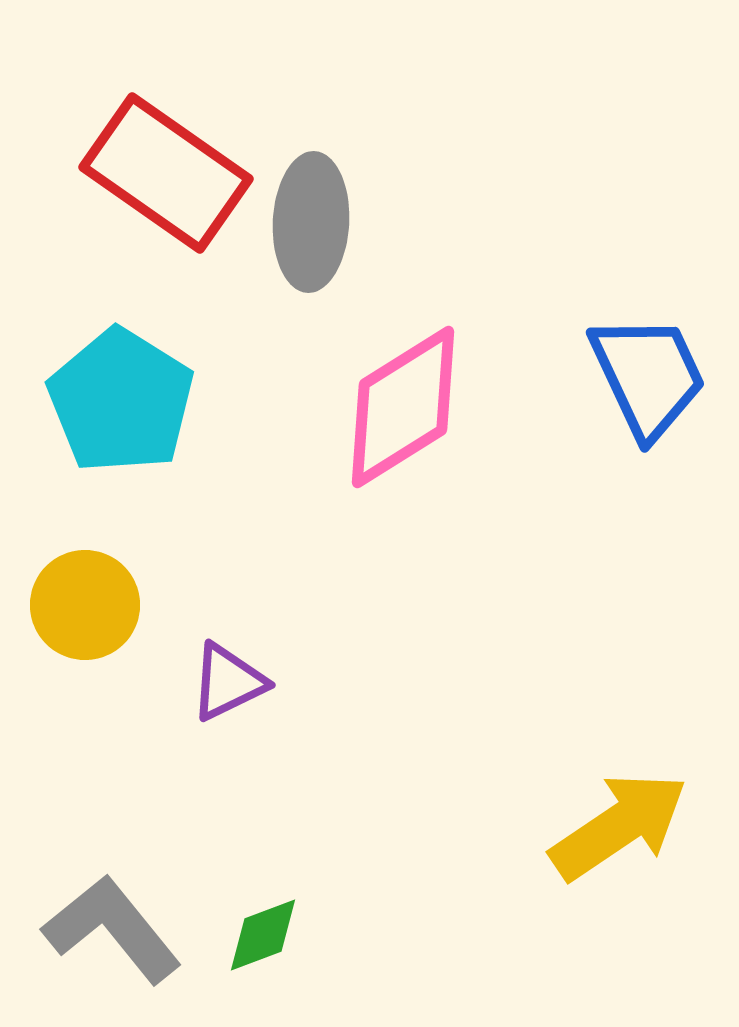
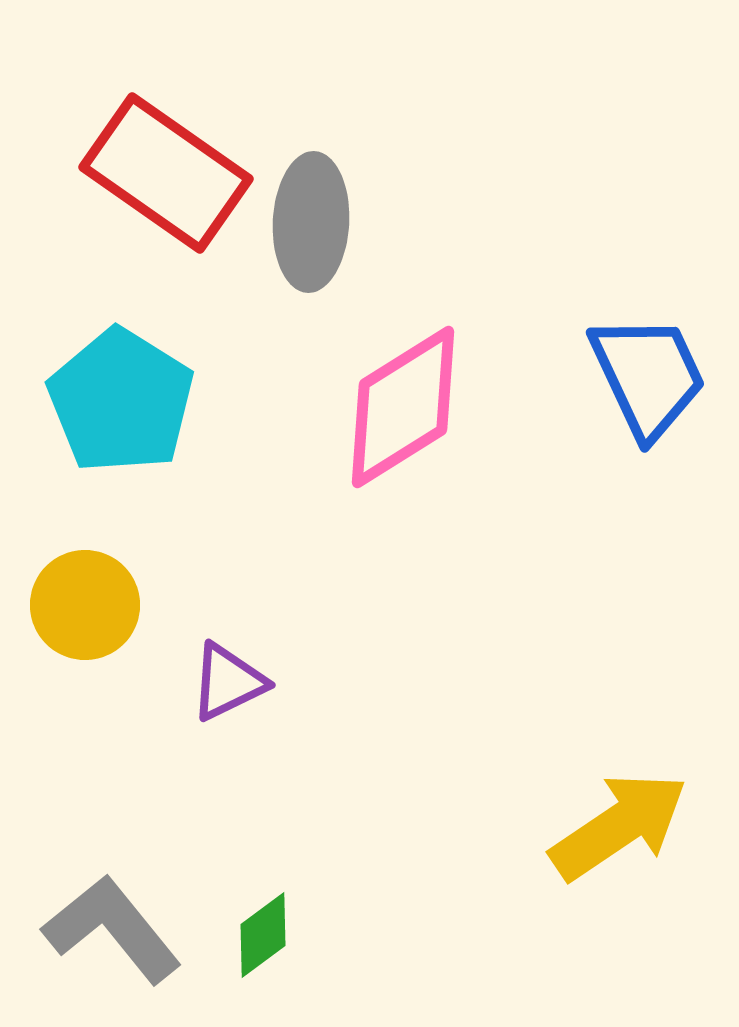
green diamond: rotated 16 degrees counterclockwise
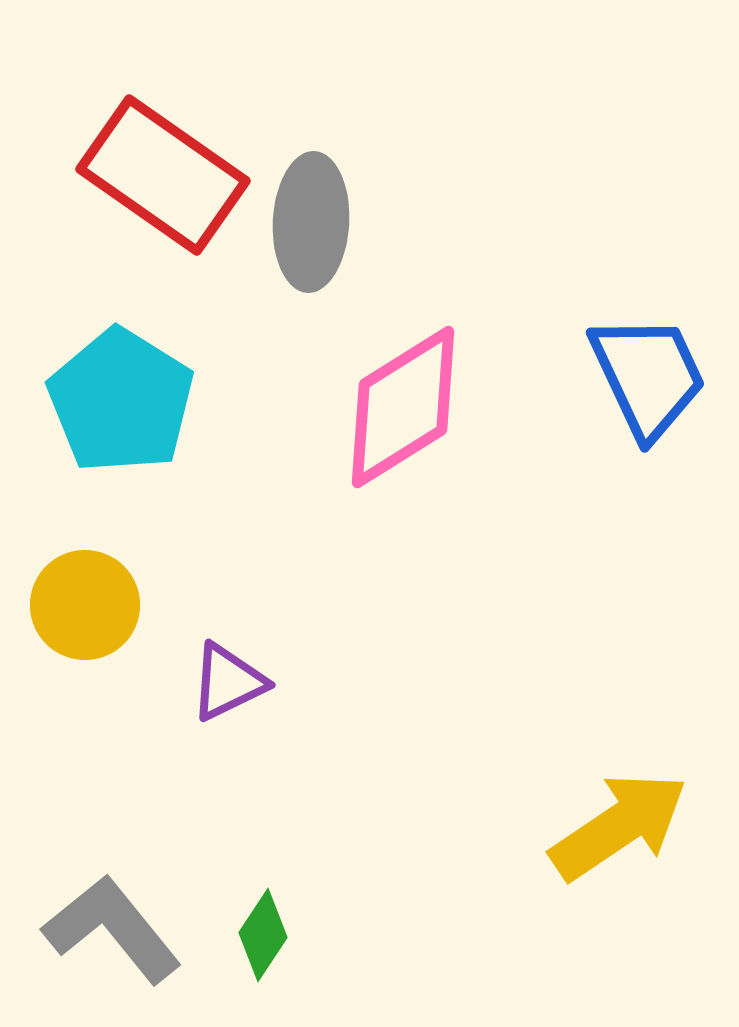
red rectangle: moved 3 px left, 2 px down
green diamond: rotated 20 degrees counterclockwise
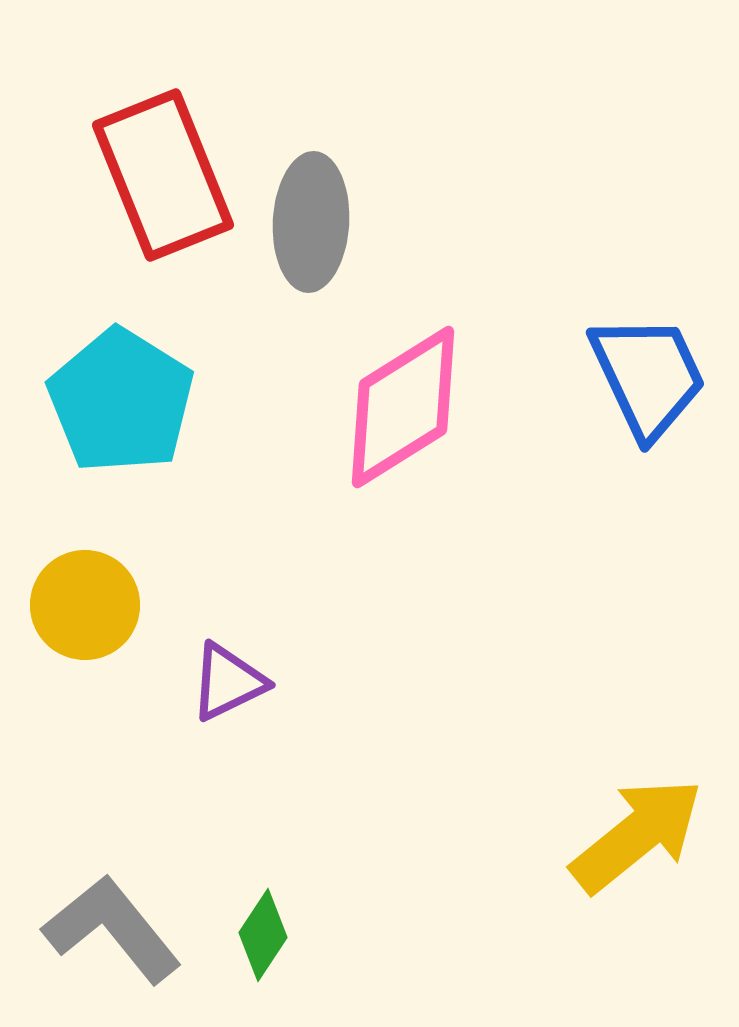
red rectangle: rotated 33 degrees clockwise
yellow arrow: moved 18 px right, 9 px down; rotated 5 degrees counterclockwise
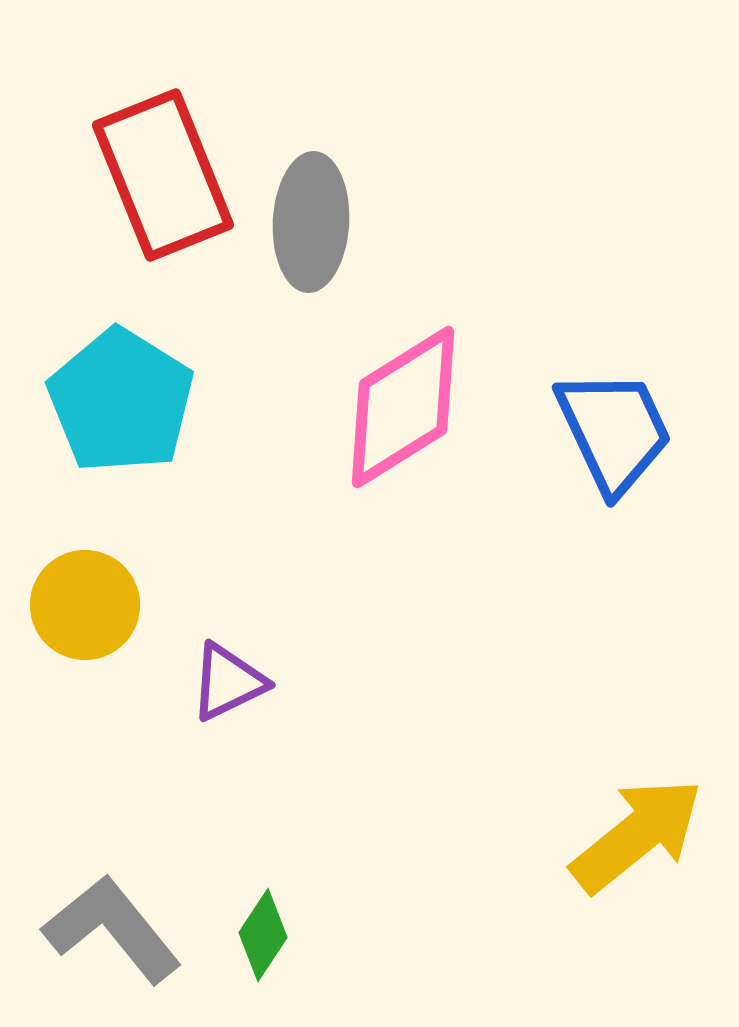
blue trapezoid: moved 34 px left, 55 px down
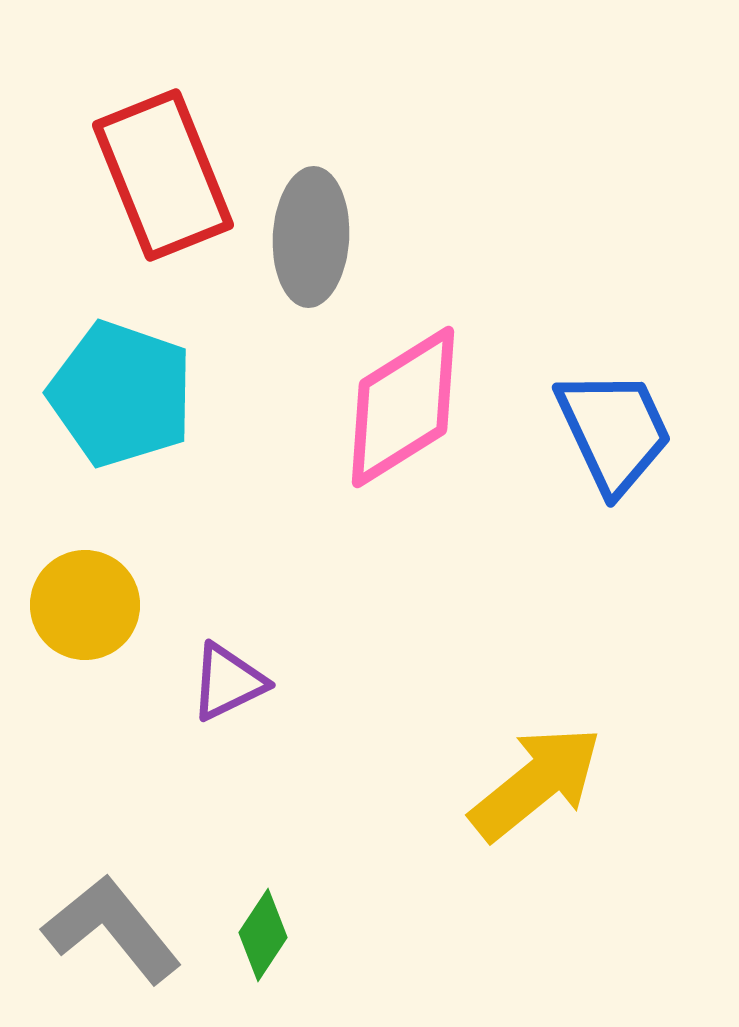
gray ellipse: moved 15 px down
cyan pentagon: moved 7 px up; rotated 13 degrees counterclockwise
yellow arrow: moved 101 px left, 52 px up
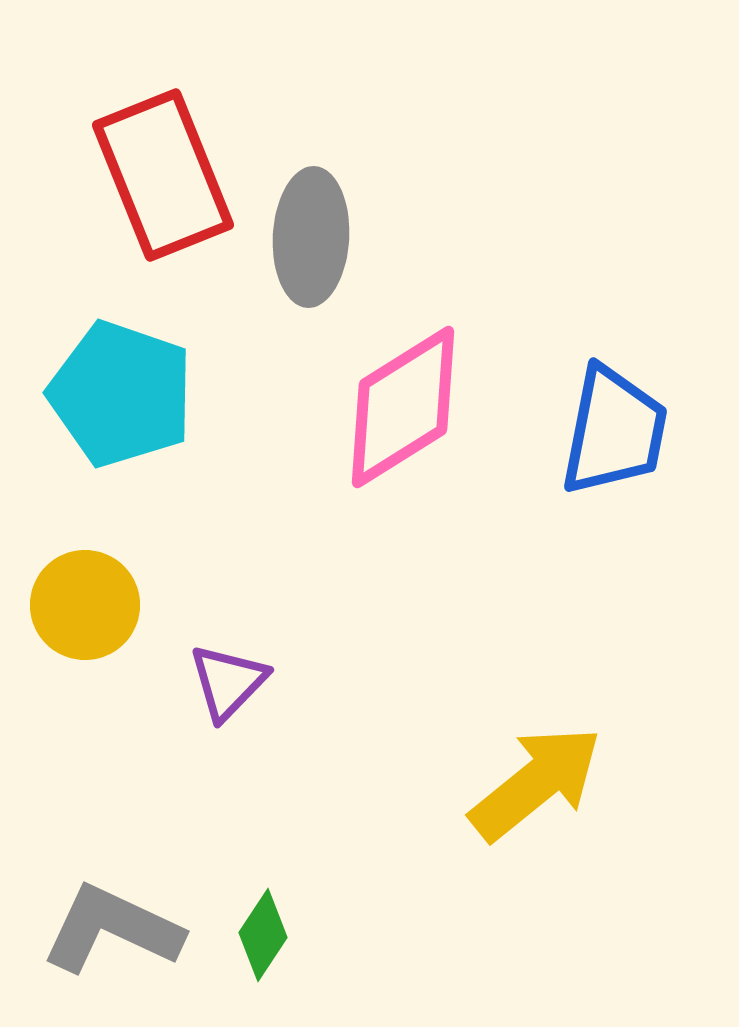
blue trapezoid: rotated 36 degrees clockwise
purple triangle: rotated 20 degrees counterclockwise
gray L-shape: rotated 26 degrees counterclockwise
